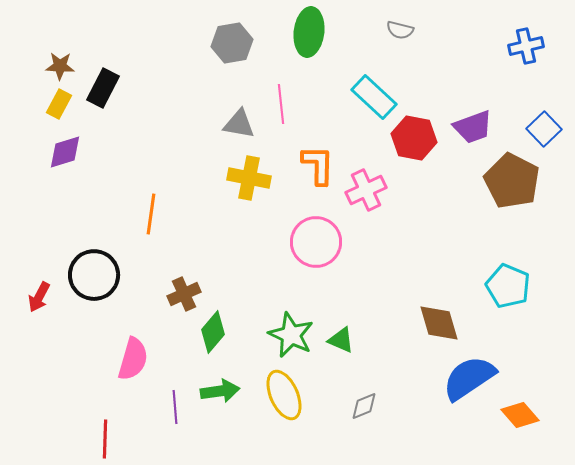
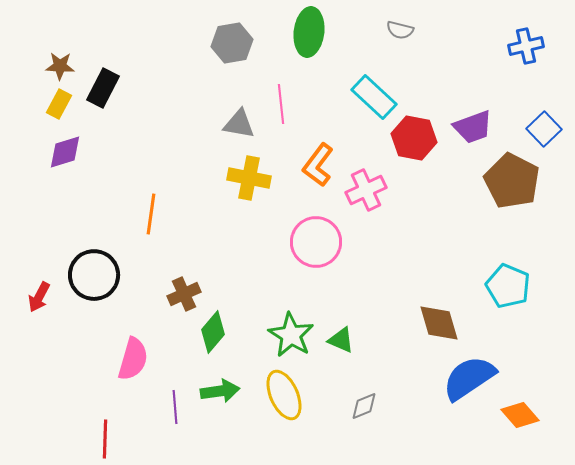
orange L-shape: rotated 144 degrees counterclockwise
green star: rotated 6 degrees clockwise
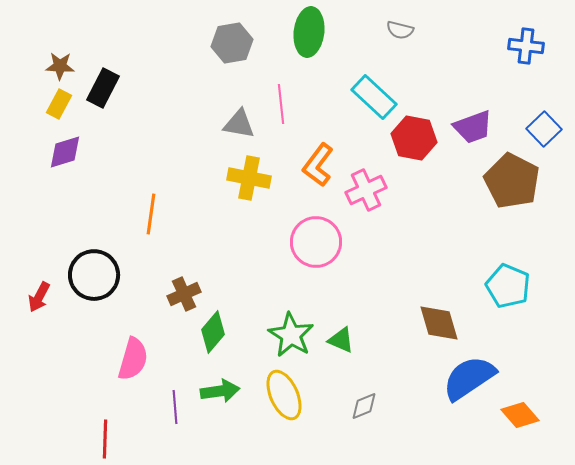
blue cross: rotated 20 degrees clockwise
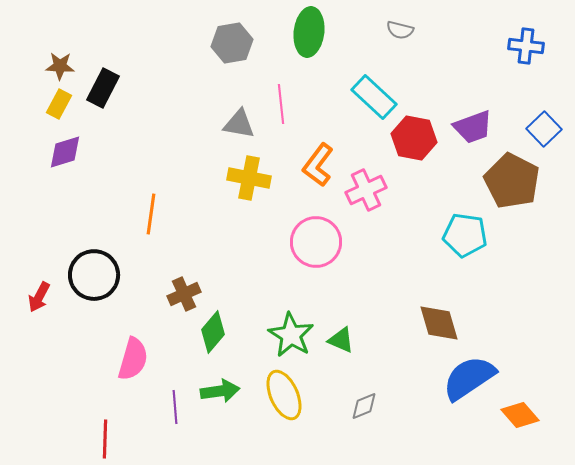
cyan pentagon: moved 43 px left, 51 px up; rotated 15 degrees counterclockwise
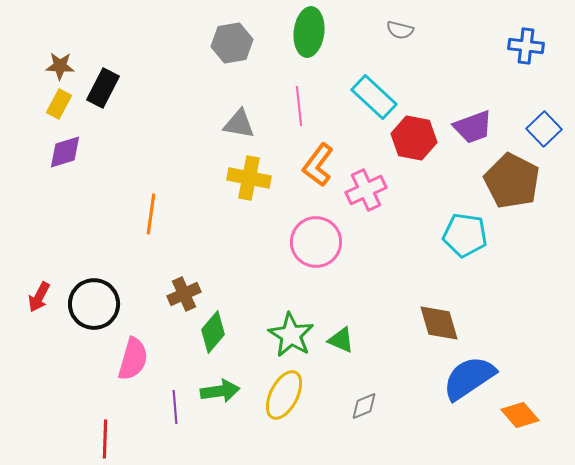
pink line: moved 18 px right, 2 px down
black circle: moved 29 px down
yellow ellipse: rotated 51 degrees clockwise
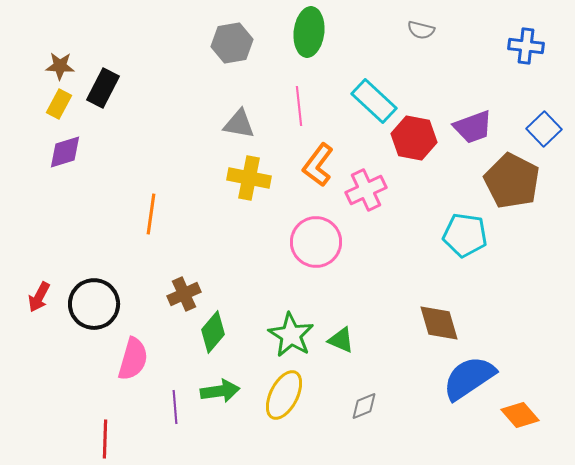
gray semicircle: moved 21 px right
cyan rectangle: moved 4 px down
